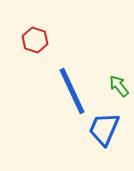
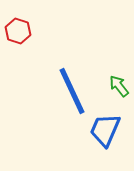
red hexagon: moved 17 px left, 9 px up
blue trapezoid: moved 1 px right, 1 px down
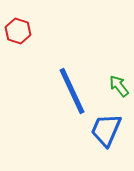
blue trapezoid: moved 1 px right
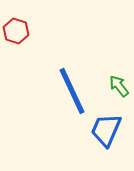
red hexagon: moved 2 px left
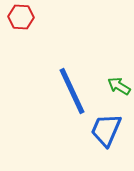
red hexagon: moved 5 px right, 14 px up; rotated 15 degrees counterclockwise
green arrow: rotated 20 degrees counterclockwise
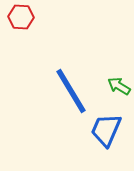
blue line: moved 1 px left; rotated 6 degrees counterclockwise
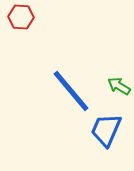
blue line: rotated 9 degrees counterclockwise
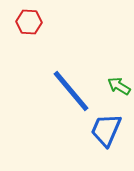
red hexagon: moved 8 px right, 5 px down
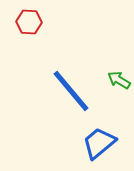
green arrow: moved 6 px up
blue trapezoid: moved 7 px left, 13 px down; rotated 27 degrees clockwise
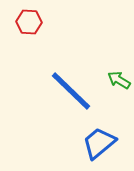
blue line: rotated 6 degrees counterclockwise
